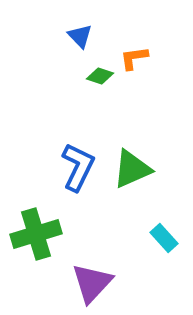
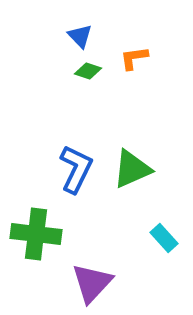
green diamond: moved 12 px left, 5 px up
blue L-shape: moved 2 px left, 2 px down
green cross: rotated 24 degrees clockwise
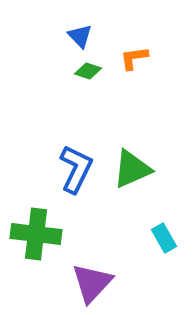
cyan rectangle: rotated 12 degrees clockwise
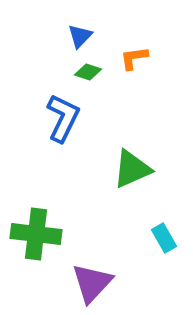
blue triangle: rotated 28 degrees clockwise
green diamond: moved 1 px down
blue L-shape: moved 13 px left, 51 px up
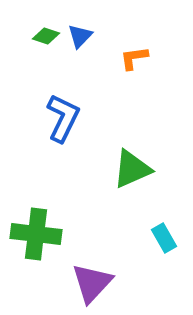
green diamond: moved 42 px left, 36 px up
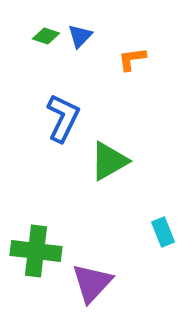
orange L-shape: moved 2 px left, 1 px down
green triangle: moved 23 px left, 8 px up; rotated 6 degrees counterclockwise
green cross: moved 17 px down
cyan rectangle: moved 1 px left, 6 px up; rotated 8 degrees clockwise
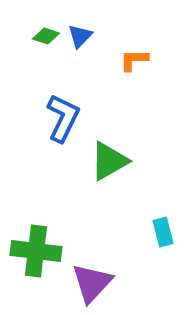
orange L-shape: moved 2 px right, 1 px down; rotated 8 degrees clockwise
cyan rectangle: rotated 8 degrees clockwise
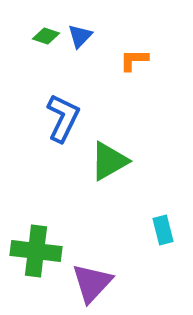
cyan rectangle: moved 2 px up
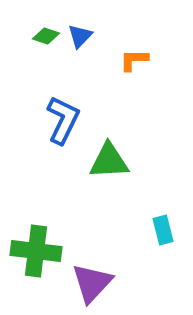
blue L-shape: moved 2 px down
green triangle: rotated 27 degrees clockwise
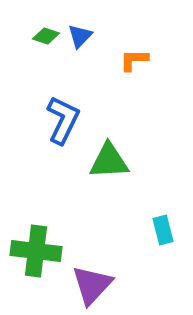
purple triangle: moved 2 px down
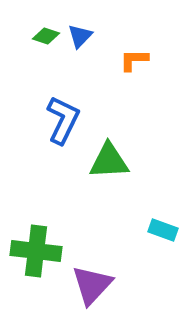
cyan rectangle: rotated 56 degrees counterclockwise
